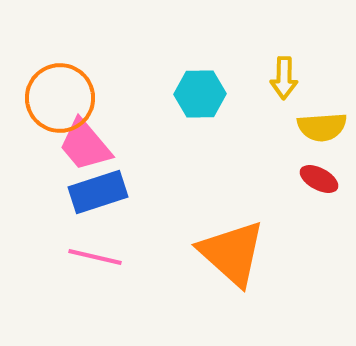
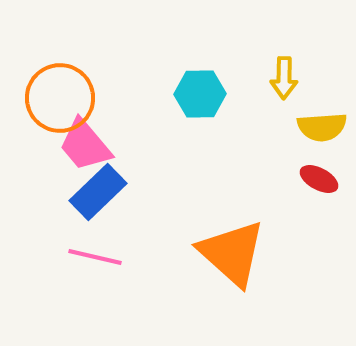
blue rectangle: rotated 26 degrees counterclockwise
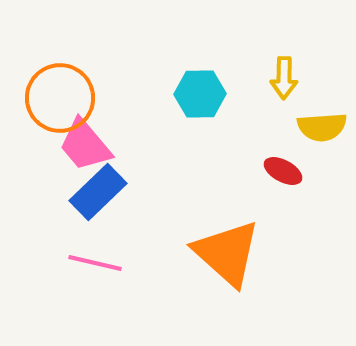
red ellipse: moved 36 px left, 8 px up
orange triangle: moved 5 px left
pink line: moved 6 px down
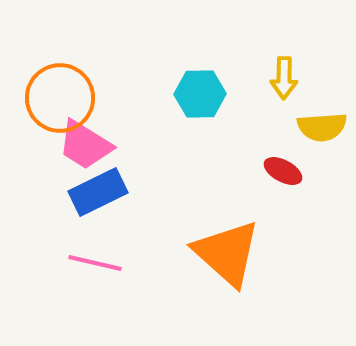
pink trapezoid: rotated 18 degrees counterclockwise
blue rectangle: rotated 18 degrees clockwise
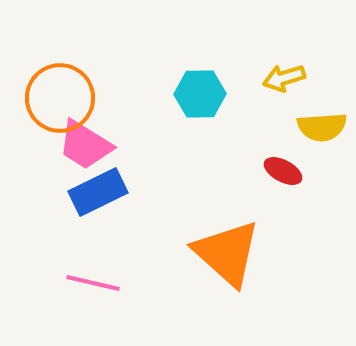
yellow arrow: rotated 72 degrees clockwise
pink line: moved 2 px left, 20 px down
